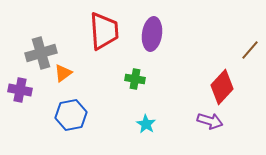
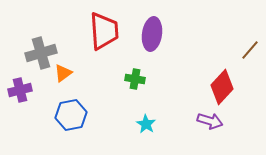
purple cross: rotated 25 degrees counterclockwise
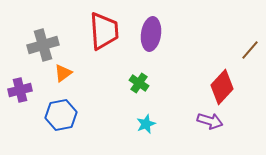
purple ellipse: moved 1 px left
gray cross: moved 2 px right, 8 px up
green cross: moved 4 px right, 4 px down; rotated 24 degrees clockwise
blue hexagon: moved 10 px left
cyan star: rotated 18 degrees clockwise
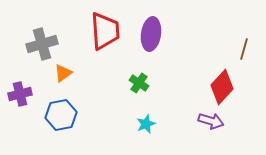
red trapezoid: moved 1 px right
gray cross: moved 1 px left, 1 px up
brown line: moved 6 px left, 1 px up; rotated 25 degrees counterclockwise
purple cross: moved 4 px down
purple arrow: moved 1 px right
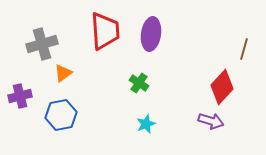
purple cross: moved 2 px down
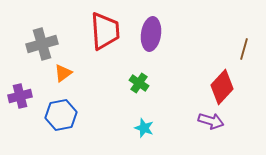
cyan star: moved 2 px left, 4 px down; rotated 30 degrees counterclockwise
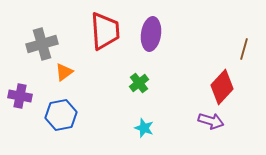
orange triangle: moved 1 px right, 1 px up
green cross: rotated 18 degrees clockwise
purple cross: rotated 25 degrees clockwise
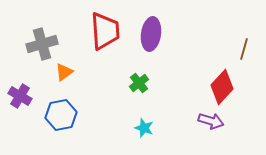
purple cross: rotated 20 degrees clockwise
